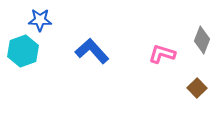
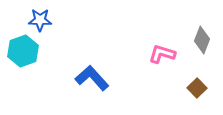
blue L-shape: moved 27 px down
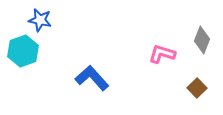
blue star: rotated 10 degrees clockwise
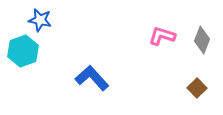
pink L-shape: moved 18 px up
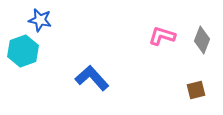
brown square: moved 1 px left, 2 px down; rotated 30 degrees clockwise
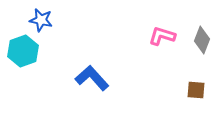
blue star: moved 1 px right
brown square: rotated 18 degrees clockwise
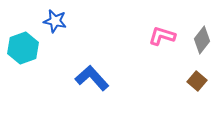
blue star: moved 14 px right, 1 px down
gray diamond: rotated 16 degrees clockwise
cyan hexagon: moved 3 px up
brown square: moved 1 px right, 9 px up; rotated 36 degrees clockwise
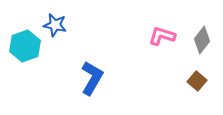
blue star: moved 4 px down
cyan hexagon: moved 2 px right, 2 px up
blue L-shape: rotated 72 degrees clockwise
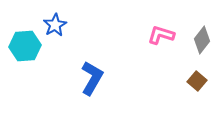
blue star: rotated 30 degrees clockwise
pink L-shape: moved 1 px left, 1 px up
cyan hexagon: rotated 16 degrees clockwise
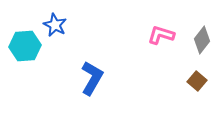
blue star: rotated 15 degrees counterclockwise
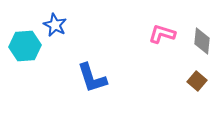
pink L-shape: moved 1 px right, 1 px up
gray diamond: moved 1 px down; rotated 32 degrees counterclockwise
blue L-shape: rotated 132 degrees clockwise
